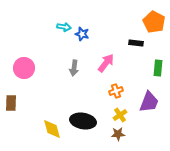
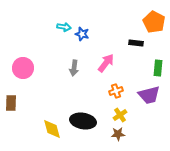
pink circle: moved 1 px left
purple trapezoid: moved 7 px up; rotated 55 degrees clockwise
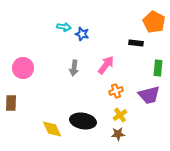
pink arrow: moved 2 px down
yellow diamond: rotated 10 degrees counterclockwise
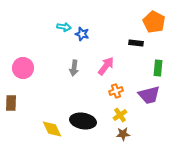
pink arrow: moved 1 px down
brown star: moved 5 px right
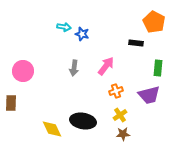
pink circle: moved 3 px down
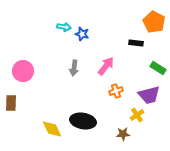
green rectangle: rotated 63 degrees counterclockwise
yellow cross: moved 17 px right
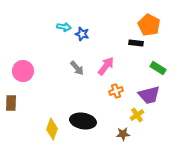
orange pentagon: moved 5 px left, 3 px down
gray arrow: moved 3 px right; rotated 49 degrees counterclockwise
yellow diamond: rotated 45 degrees clockwise
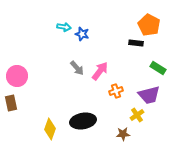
pink arrow: moved 6 px left, 5 px down
pink circle: moved 6 px left, 5 px down
brown rectangle: rotated 14 degrees counterclockwise
black ellipse: rotated 20 degrees counterclockwise
yellow diamond: moved 2 px left
